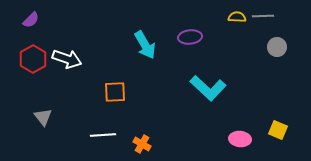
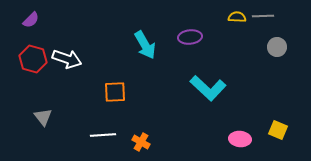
red hexagon: rotated 16 degrees counterclockwise
orange cross: moved 1 px left, 2 px up
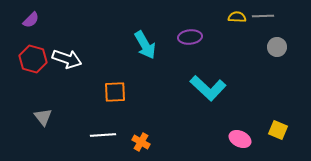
pink ellipse: rotated 20 degrees clockwise
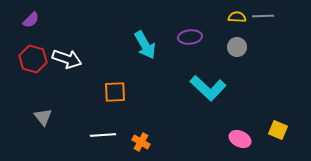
gray circle: moved 40 px left
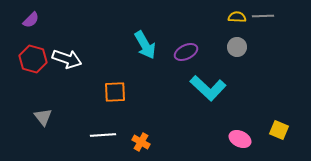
purple ellipse: moved 4 px left, 15 px down; rotated 20 degrees counterclockwise
yellow square: moved 1 px right
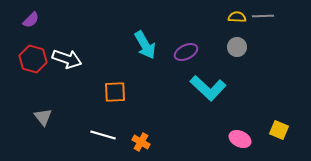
white line: rotated 20 degrees clockwise
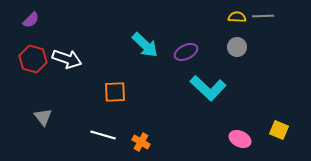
cyan arrow: rotated 16 degrees counterclockwise
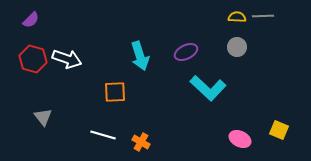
cyan arrow: moved 5 px left, 11 px down; rotated 28 degrees clockwise
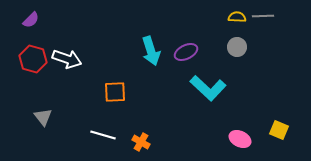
cyan arrow: moved 11 px right, 5 px up
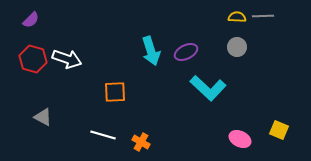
gray triangle: rotated 24 degrees counterclockwise
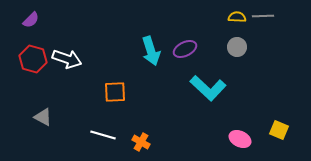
purple ellipse: moved 1 px left, 3 px up
